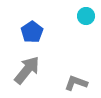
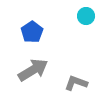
gray arrow: moved 6 px right; rotated 20 degrees clockwise
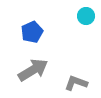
blue pentagon: rotated 10 degrees clockwise
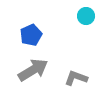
blue pentagon: moved 1 px left, 3 px down
gray L-shape: moved 5 px up
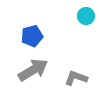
blue pentagon: moved 1 px right, 1 px down; rotated 10 degrees clockwise
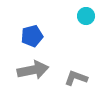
gray arrow: rotated 20 degrees clockwise
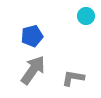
gray arrow: rotated 44 degrees counterclockwise
gray L-shape: moved 3 px left; rotated 10 degrees counterclockwise
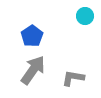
cyan circle: moved 1 px left
blue pentagon: rotated 20 degrees counterclockwise
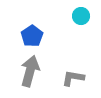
cyan circle: moved 4 px left
gray arrow: moved 3 px left, 1 px down; rotated 20 degrees counterclockwise
